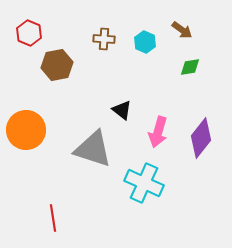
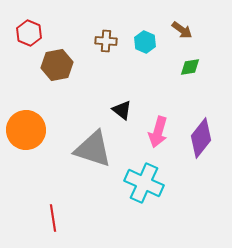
brown cross: moved 2 px right, 2 px down
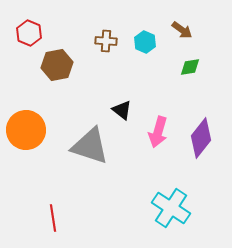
gray triangle: moved 3 px left, 3 px up
cyan cross: moved 27 px right, 25 px down; rotated 9 degrees clockwise
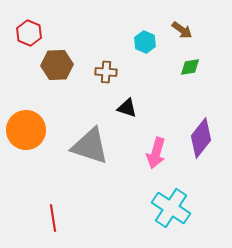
brown cross: moved 31 px down
brown hexagon: rotated 8 degrees clockwise
black triangle: moved 5 px right, 2 px up; rotated 20 degrees counterclockwise
pink arrow: moved 2 px left, 21 px down
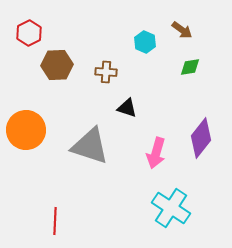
red hexagon: rotated 10 degrees clockwise
red line: moved 2 px right, 3 px down; rotated 12 degrees clockwise
